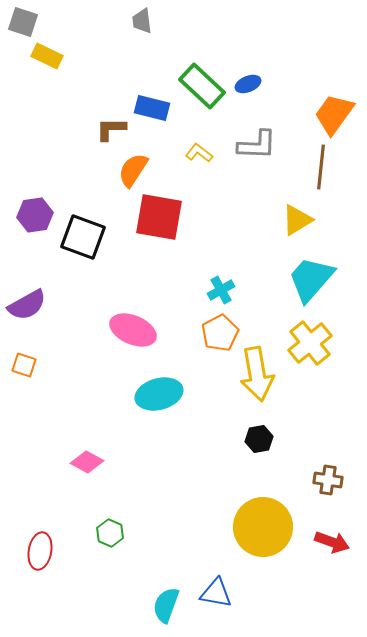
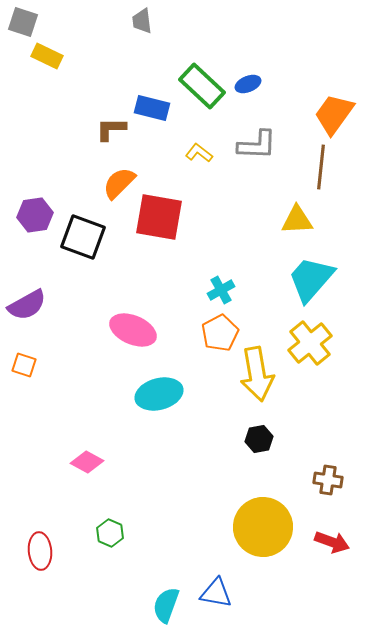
orange semicircle: moved 14 px left, 13 px down; rotated 12 degrees clockwise
yellow triangle: rotated 28 degrees clockwise
red ellipse: rotated 15 degrees counterclockwise
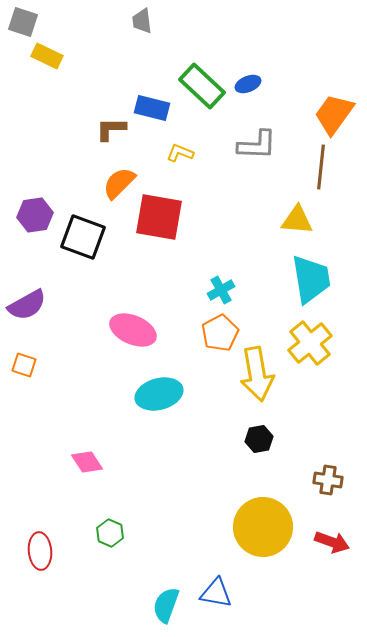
yellow L-shape: moved 19 px left; rotated 16 degrees counterclockwise
yellow triangle: rotated 8 degrees clockwise
cyan trapezoid: rotated 130 degrees clockwise
pink diamond: rotated 28 degrees clockwise
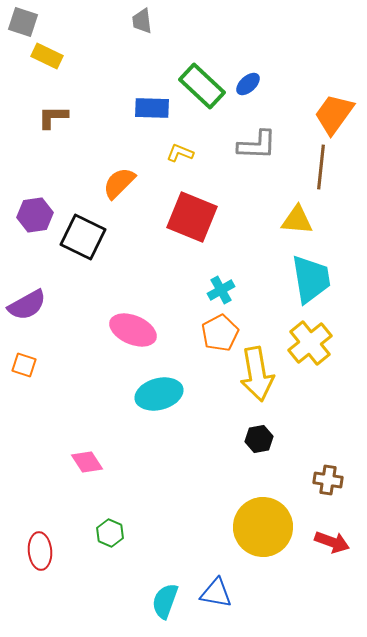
blue ellipse: rotated 20 degrees counterclockwise
blue rectangle: rotated 12 degrees counterclockwise
brown L-shape: moved 58 px left, 12 px up
red square: moved 33 px right; rotated 12 degrees clockwise
black square: rotated 6 degrees clockwise
cyan semicircle: moved 1 px left, 4 px up
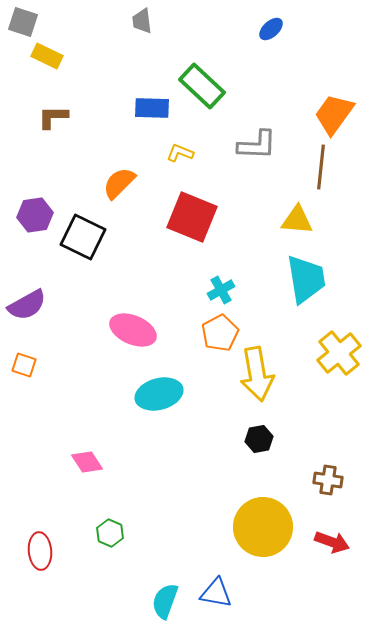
blue ellipse: moved 23 px right, 55 px up
cyan trapezoid: moved 5 px left
yellow cross: moved 29 px right, 10 px down
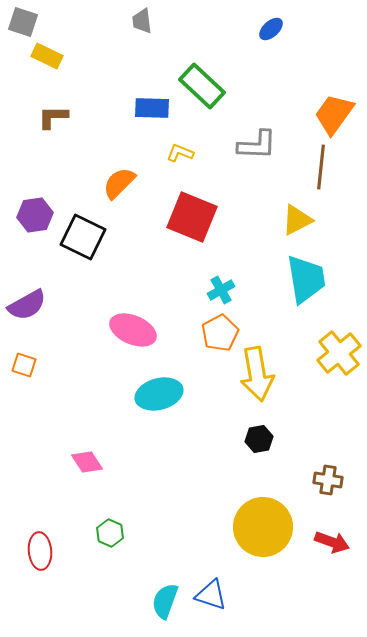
yellow triangle: rotated 32 degrees counterclockwise
blue triangle: moved 5 px left, 2 px down; rotated 8 degrees clockwise
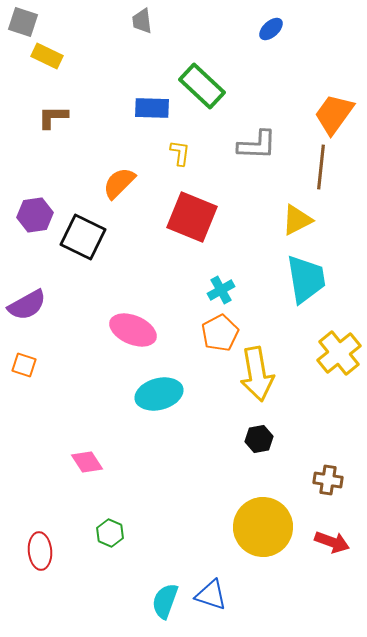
yellow L-shape: rotated 76 degrees clockwise
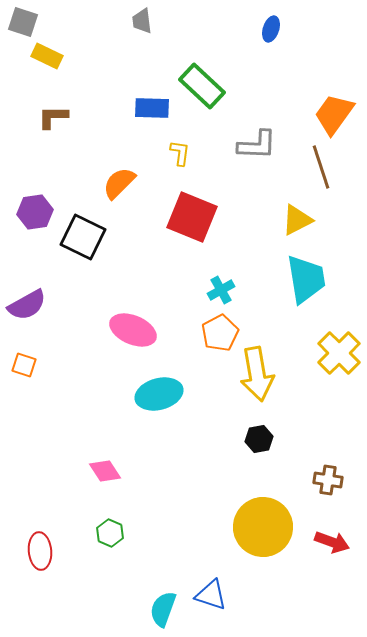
blue ellipse: rotated 30 degrees counterclockwise
brown line: rotated 24 degrees counterclockwise
purple hexagon: moved 3 px up
yellow cross: rotated 6 degrees counterclockwise
pink diamond: moved 18 px right, 9 px down
cyan semicircle: moved 2 px left, 8 px down
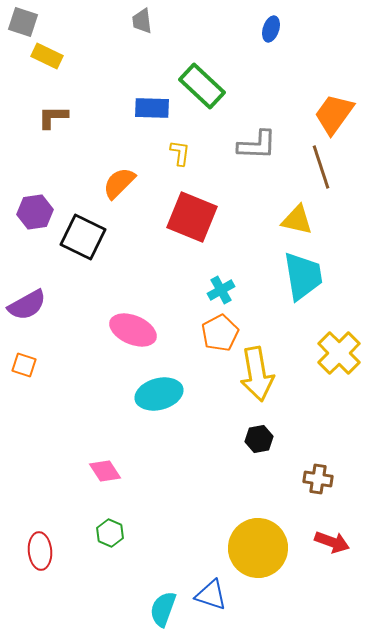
yellow triangle: rotated 40 degrees clockwise
cyan trapezoid: moved 3 px left, 3 px up
brown cross: moved 10 px left, 1 px up
yellow circle: moved 5 px left, 21 px down
